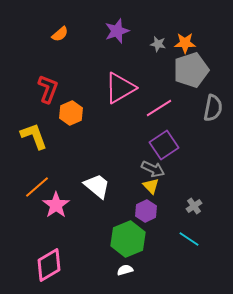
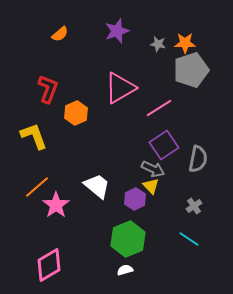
gray semicircle: moved 15 px left, 51 px down
orange hexagon: moved 5 px right
purple hexagon: moved 11 px left, 12 px up
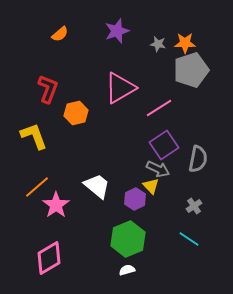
orange hexagon: rotated 10 degrees clockwise
gray arrow: moved 5 px right
pink diamond: moved 7 px up
white semicircle: moved 2 px right
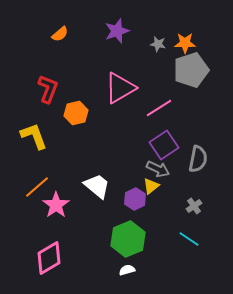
yellow triangle: rotated 36 degrees clockwise
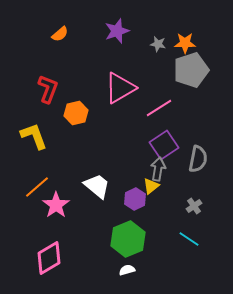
gray arrow: rotated 105 degrees counterclockwise
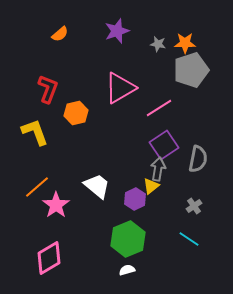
yellow L-shape: moved 1 px right, 4 px up
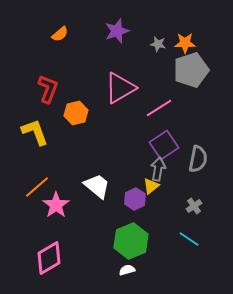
green hexagon: moved 3 px right, 2 px down
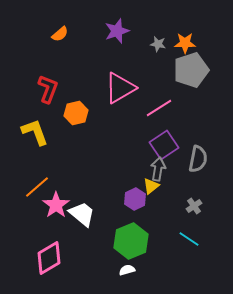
white trapezoid: moved 15 px left, 28 px down
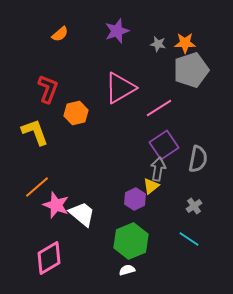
pink star: rotated 16 degrees counterclockwise
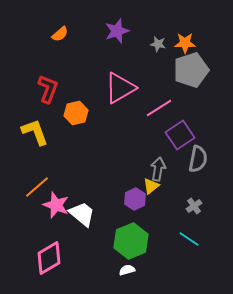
purple square: moved 16 px right, 10 px up
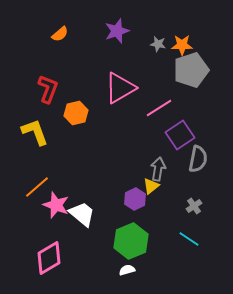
orange star: moved 3 px left, 2 px down
